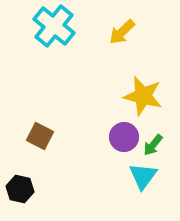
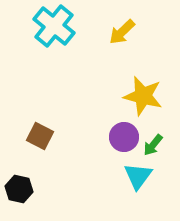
cyan triangle: moved 5 px left
black hexagon: moved 1 px left
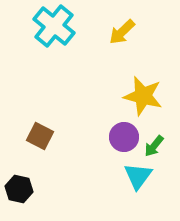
green arrow: moved 1 px right, 1 px down
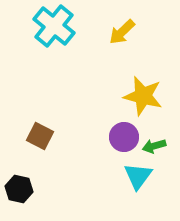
green arrow: rotated 35 degrees clockwise
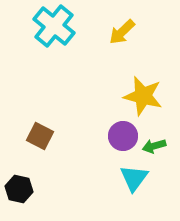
purple circle: moved 1 px left, 1 px up
cyan triangle: moved 4 px left, 2 px down
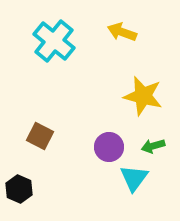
cyan cross: moved 15 px down
yellow arrow: rotated 64 degrees clockwise
purple circle: moved 14 px left, 11 px down
green arrow: moved 1 px left
black hexagon: rotated 12 degrees clockwise
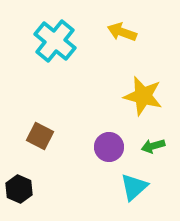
cyan cross: moved 1 px right
cyan triangle: moved 9 px down; rotated 12 degrees clockwise
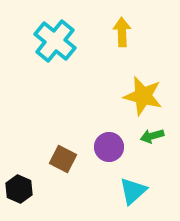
yellow arrow: rotated 68 degrees clockwise
brown square: moved 23 px right, 23 px down
green arrow: moved 1 px left, 10 px up
cyan triangle: moved 1 px left, 4 px down
